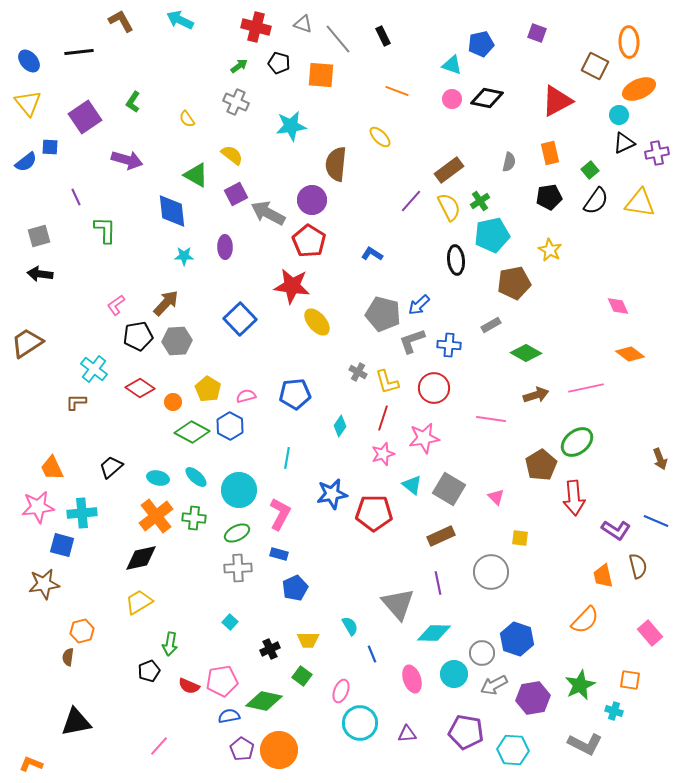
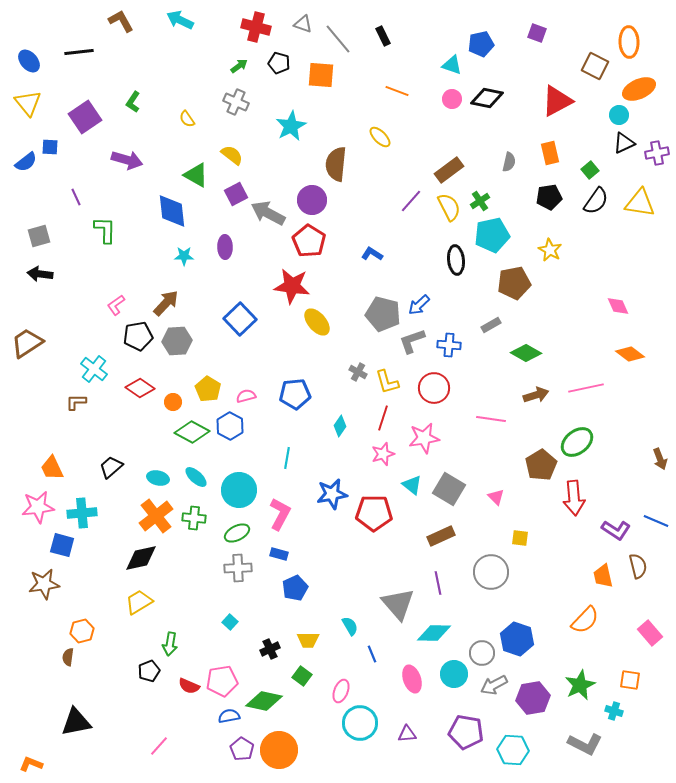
cyan star at (291, 126): rotated 20 degrees counterclockwise
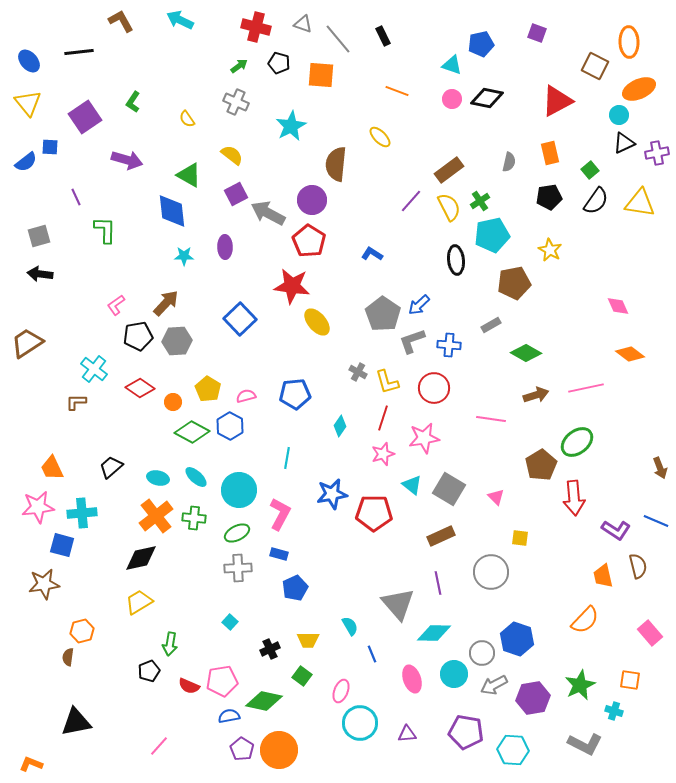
green triangle at (196, 175): moved 7 px left
gray pentagon at (383, 314): rotated 20 degrees clockwise
brown arrow at (660, 459): moved 9 px down
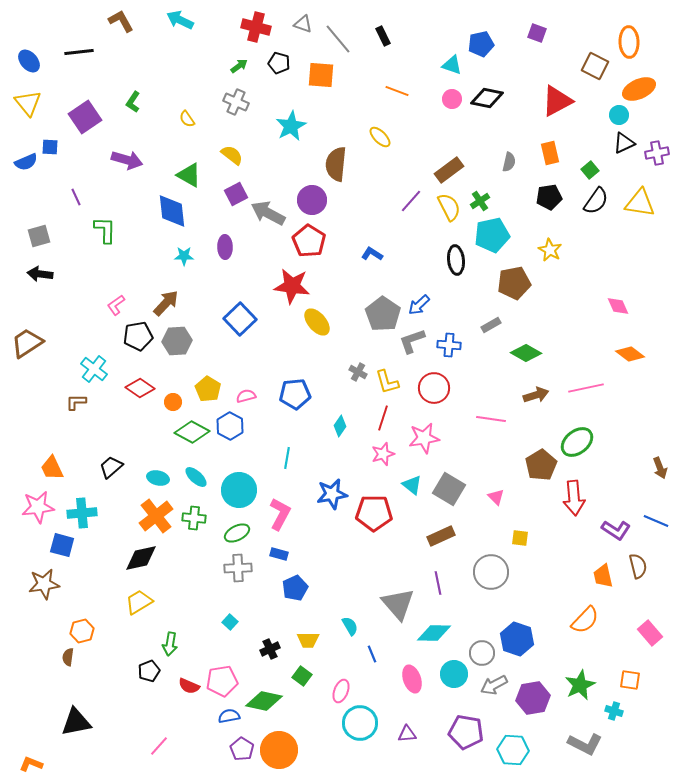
blue semicircle at (26, 162): rotated 15 degrees clockwise
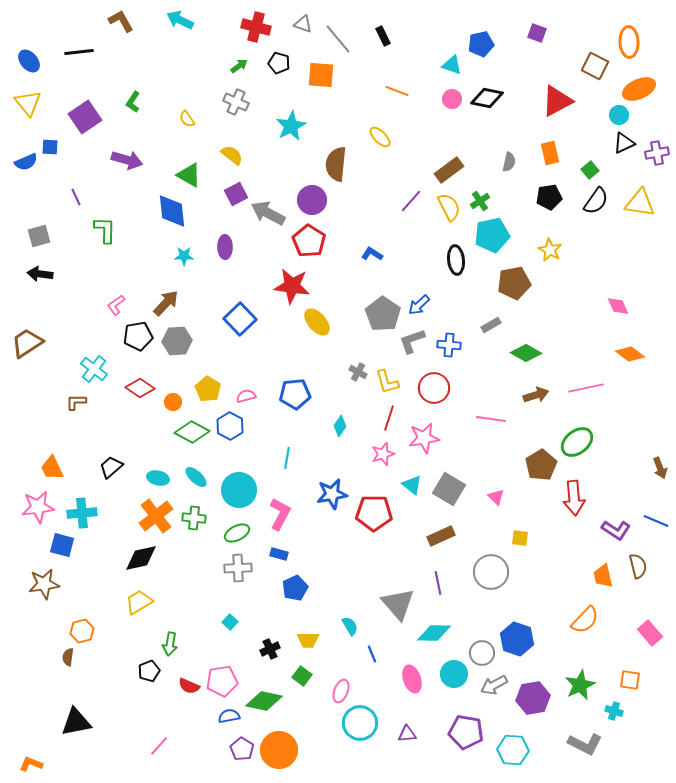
red line at (383, 418): moved 6 px right
